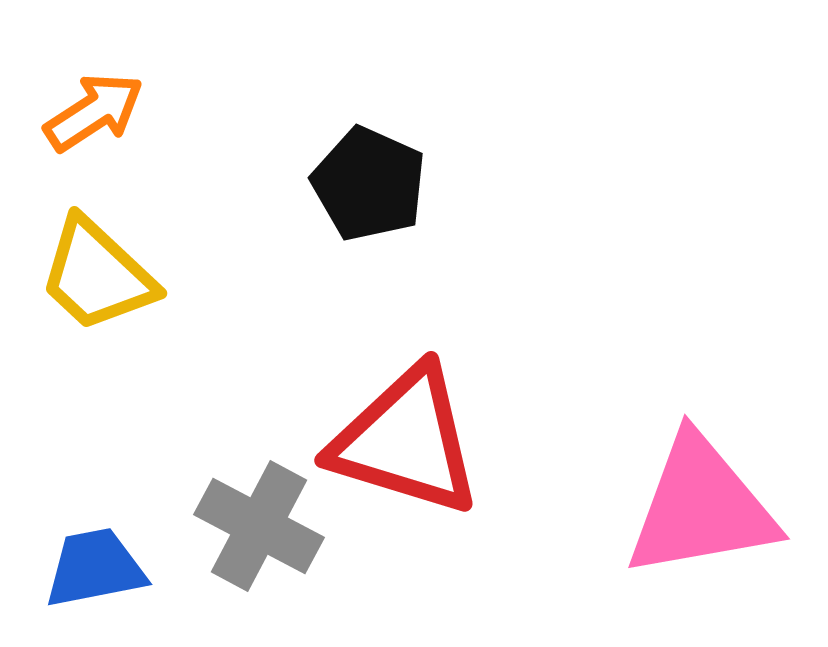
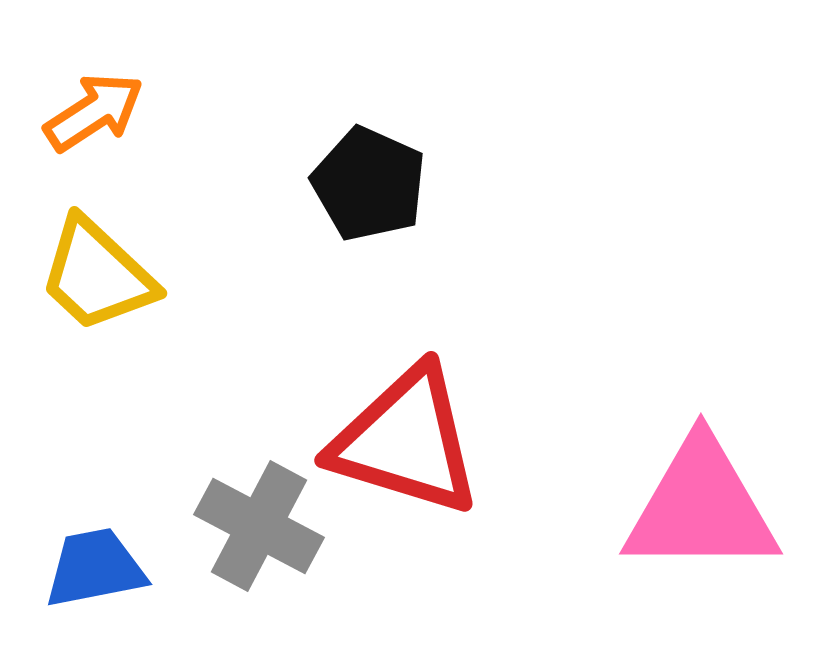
pink triangle: rotated 10 degrees clockwise
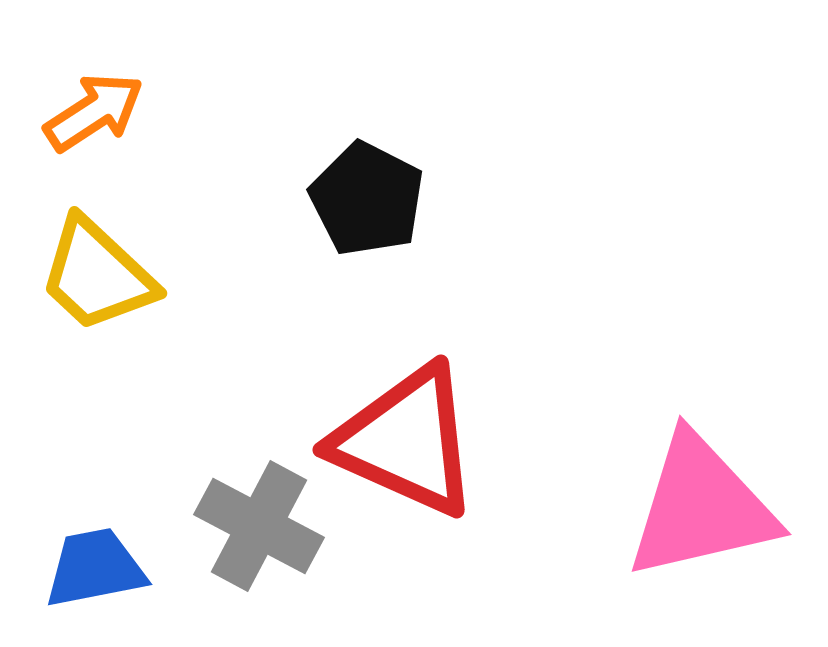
black pentagon: moved 2 px left, 15 px down; rotated 3 degrees clockwise
red triangle: rotated 7 degrees clockwise
pink triangle: rotated 13 degrees counterclockwise
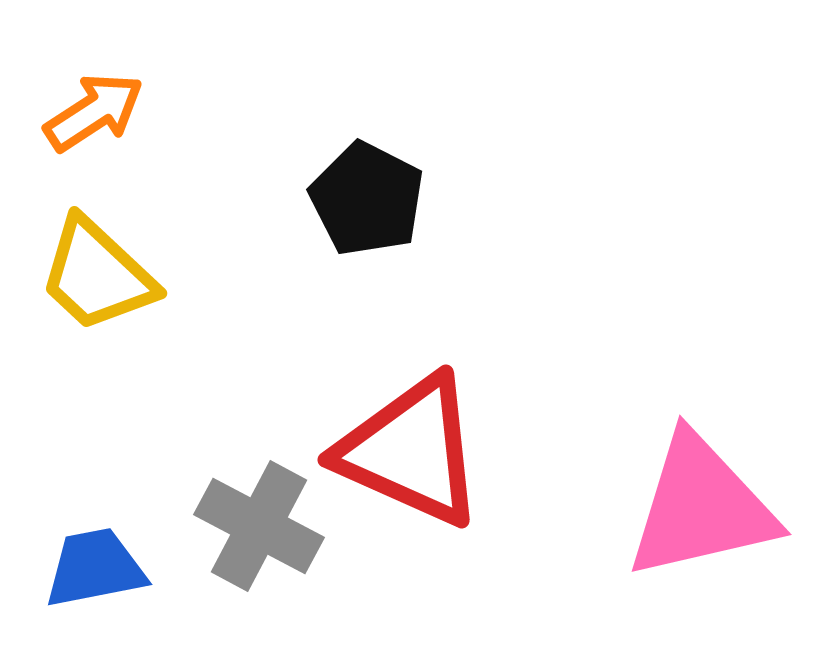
red triangle: moved 5 px right, 10 px down
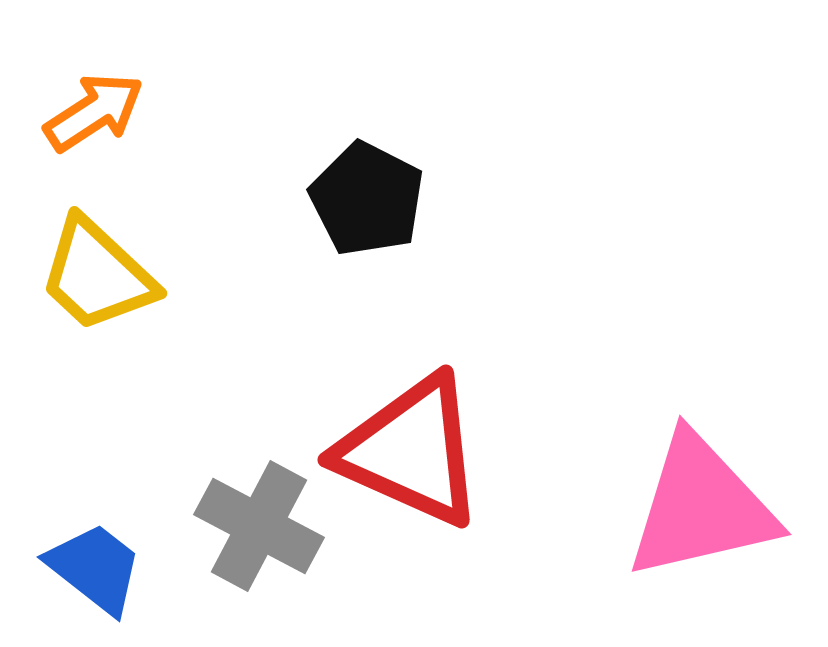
blue trapezoid: rotated 49 degrees clockwise
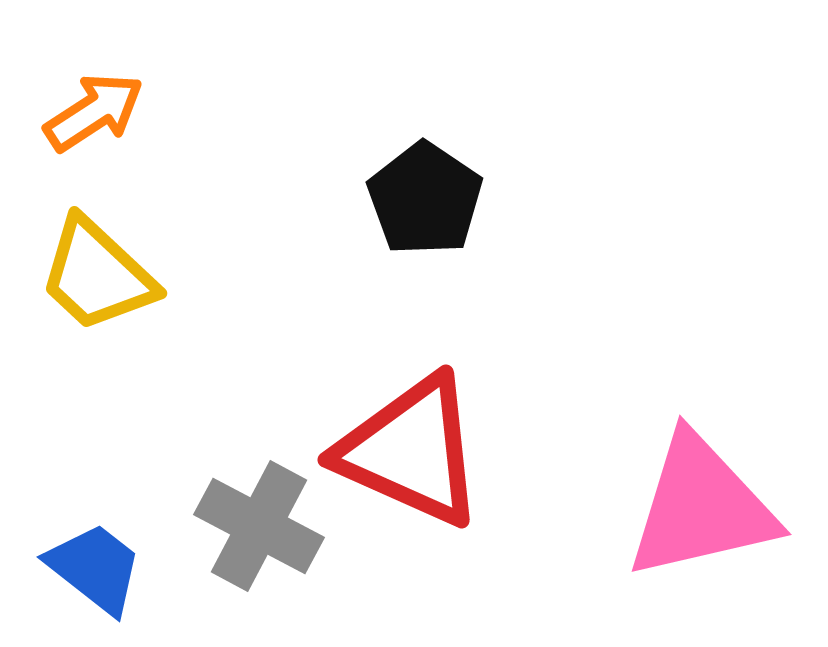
black pentagon: moved 58 px right; rotated 7 degrees clockwise
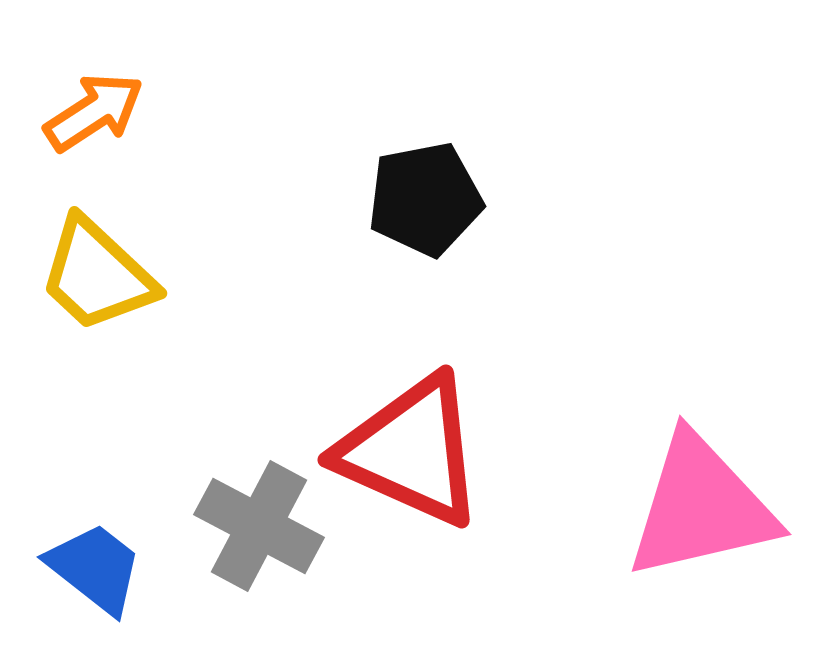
black pentagon: rotated 27 degrees clockwise
